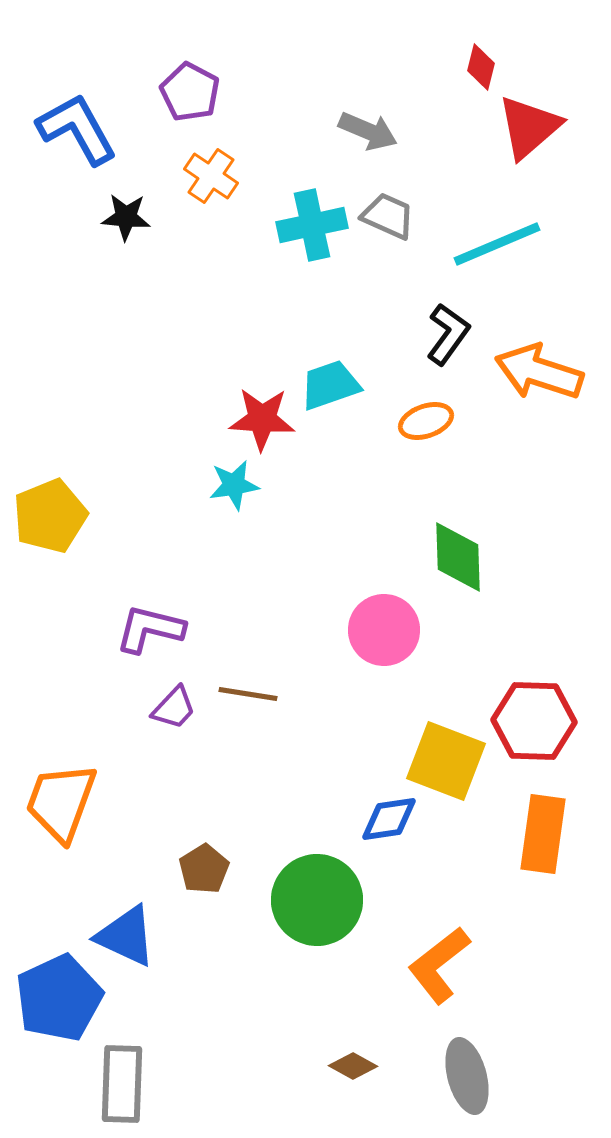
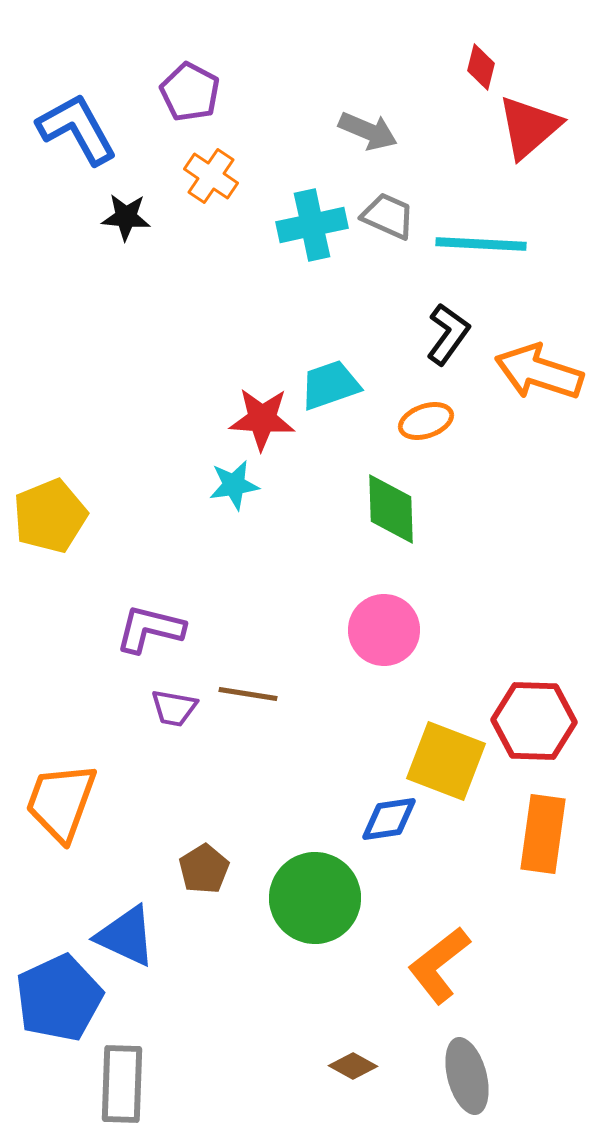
cyan line: moved 16 px left; rotated 26 degrees clockwise
green diamond: moved 67 px left, 48 px up
purple trapezoid: rotated 57 degrees clockwise
green circle: moved 2 px left, 2 px up
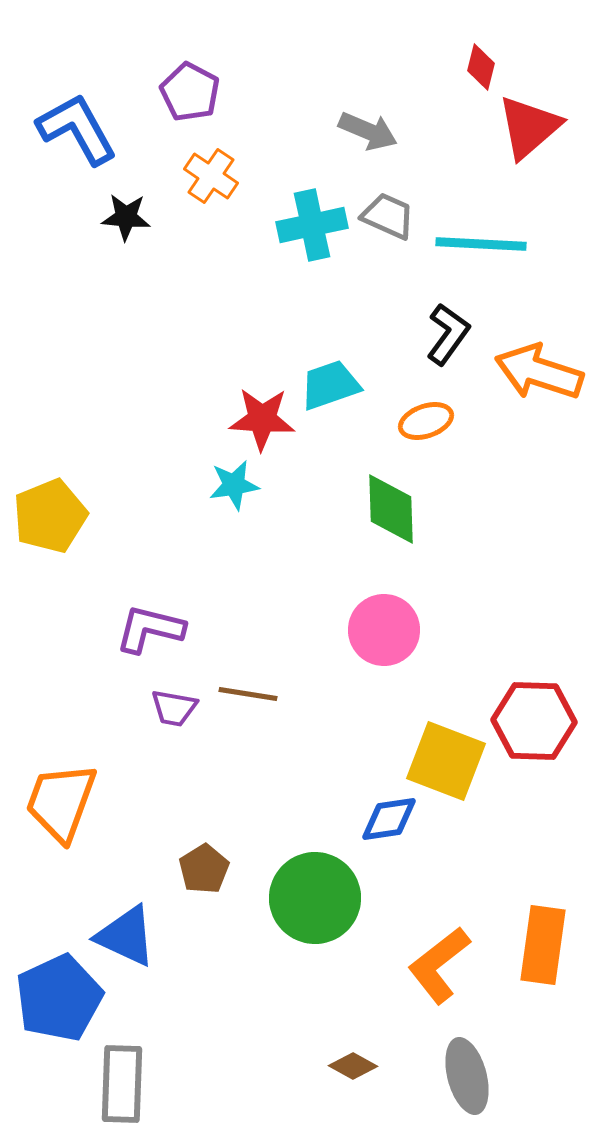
orange rectangle: moved 111 px down
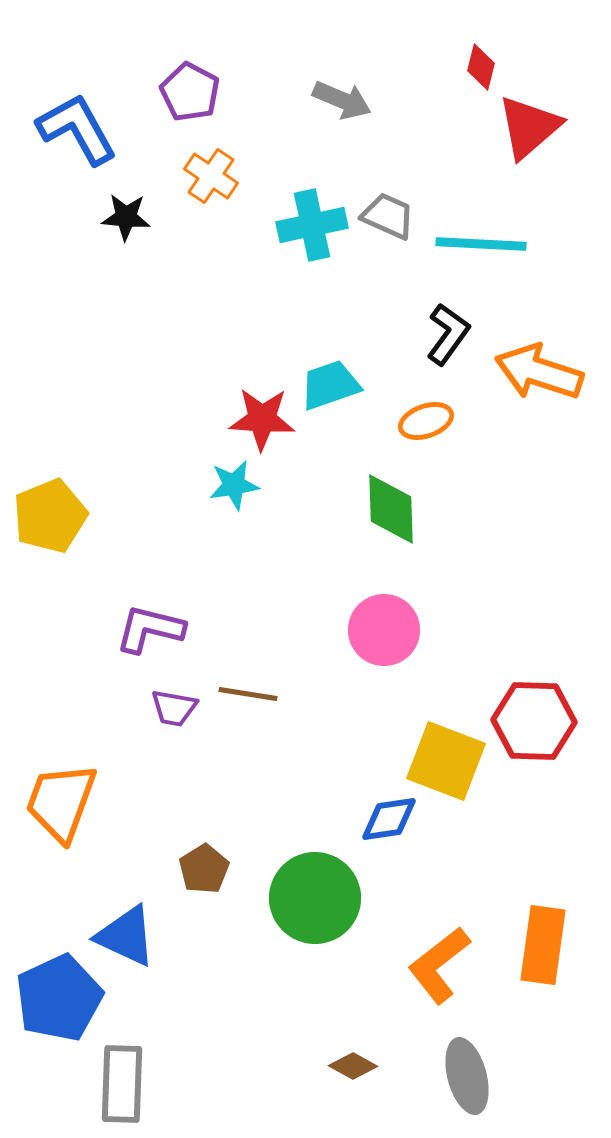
gray arrow: moved 26 px left, 31 px up
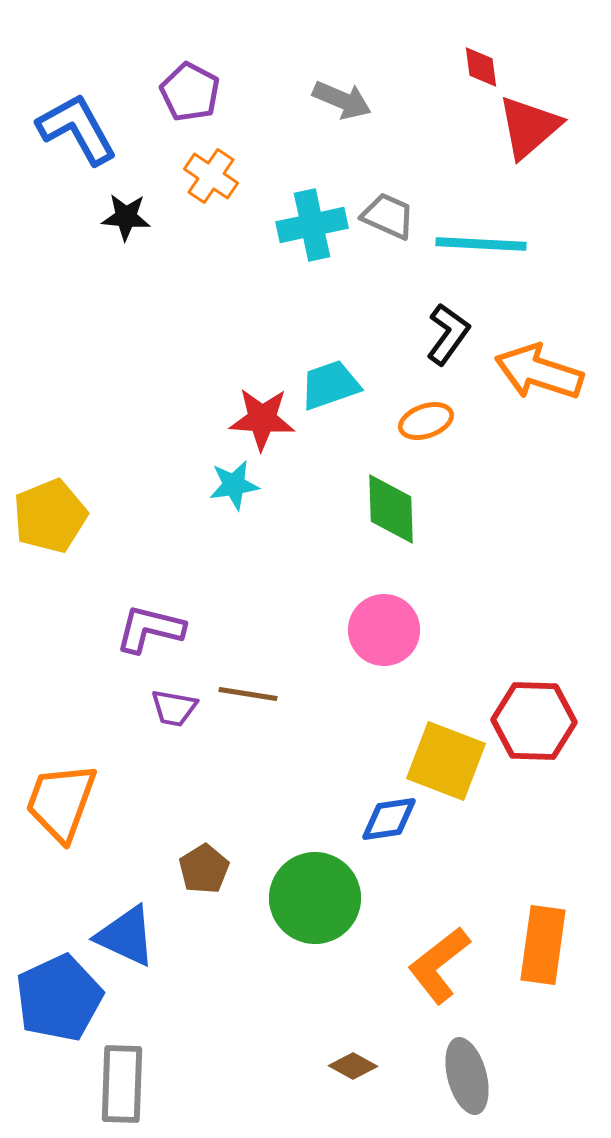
red diamond: rotated 21 degrees counterclockwise
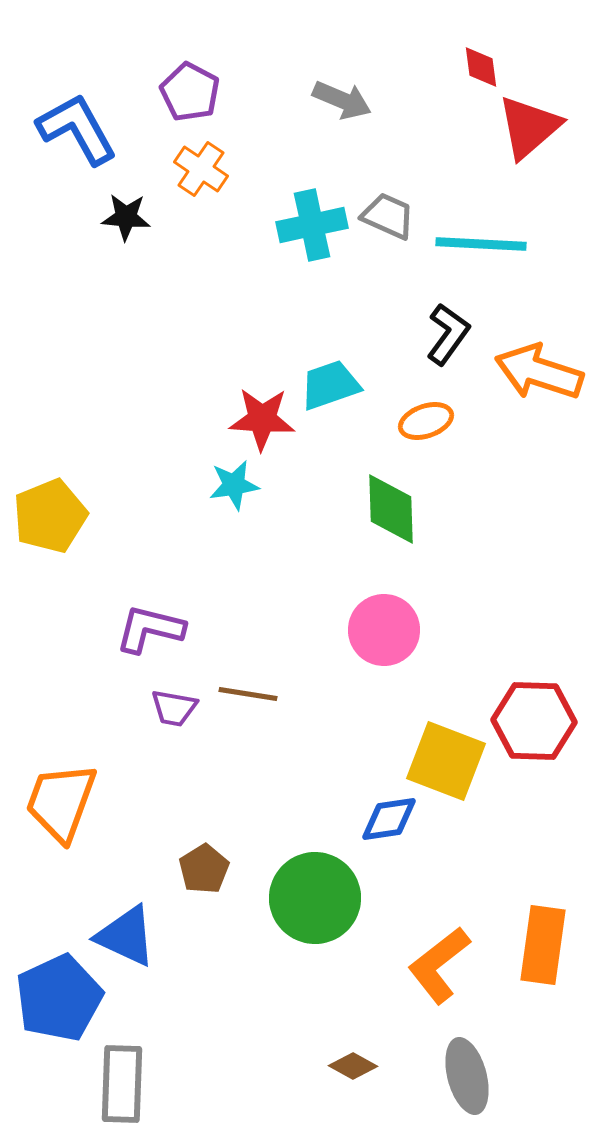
orange cross: moved 10 px left, 7 px up
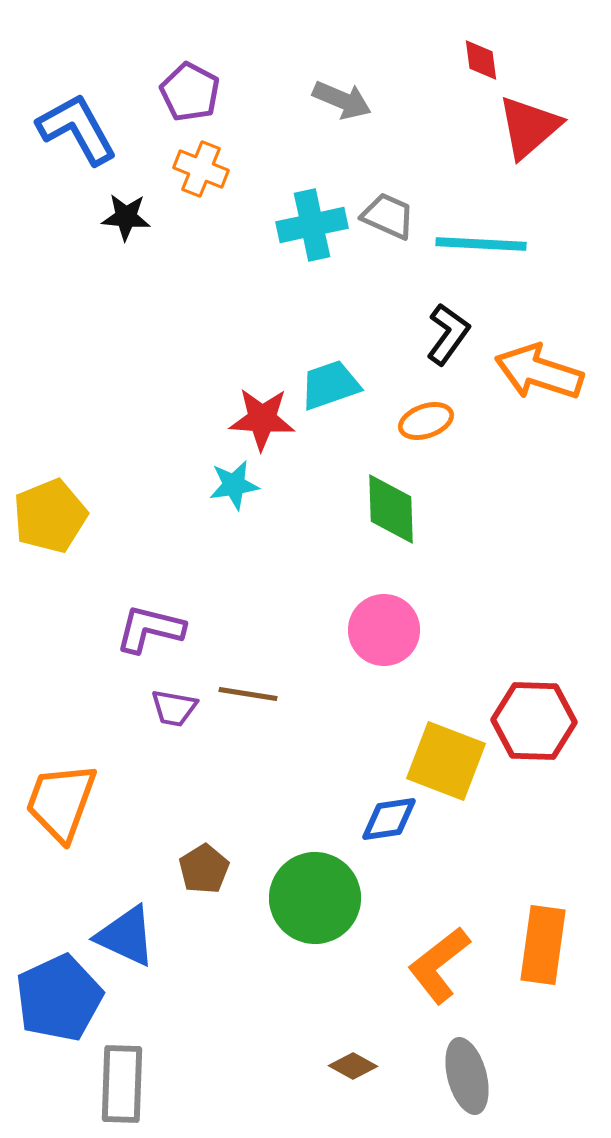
red diamond: moved 7 px up
orange cross: rotated 12 degrees counterclockwise
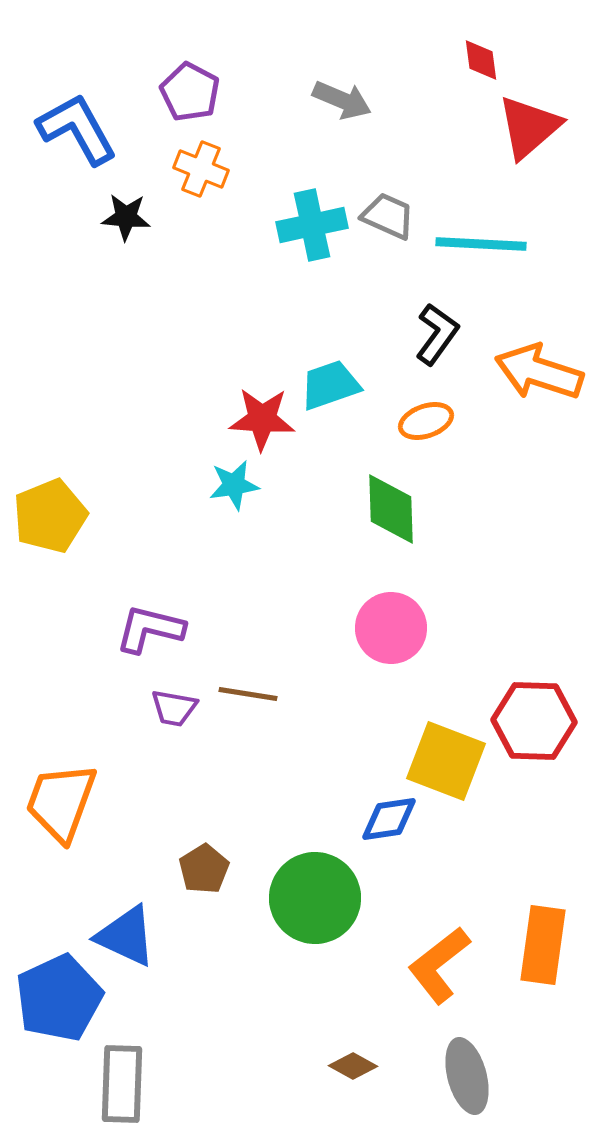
black L-shape: moved 11 px left
pink circle: moved 7 px right, 2 px up
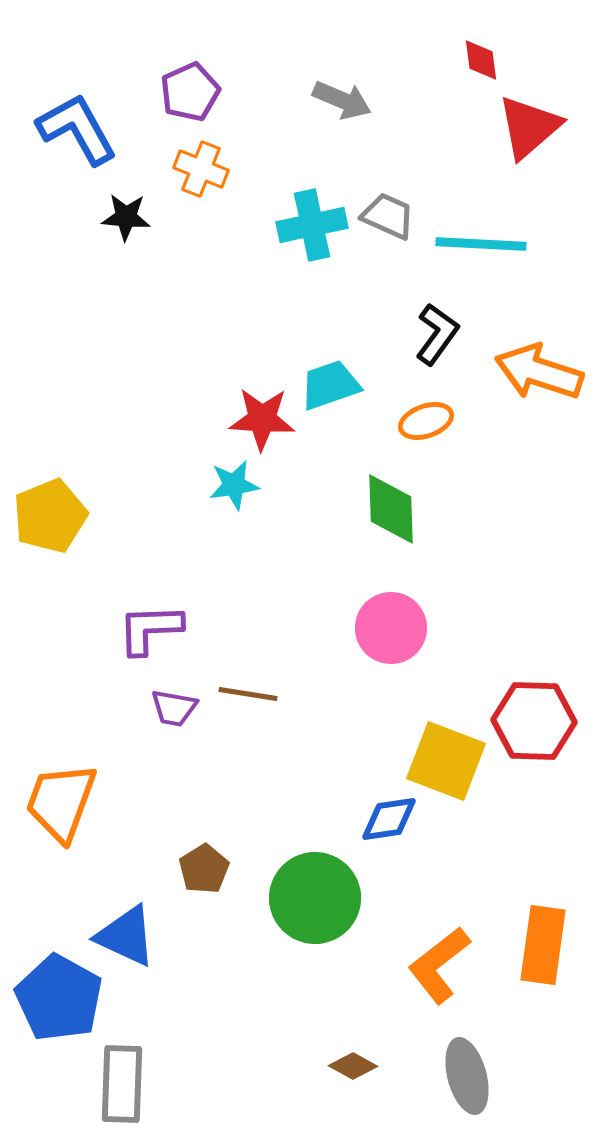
purple pentagon: rotated 20 degrees clockwise
purple L-shape: rotated 16 degrees counterclockwise
blue pentagon: rotated 18 degrees counterclockwise
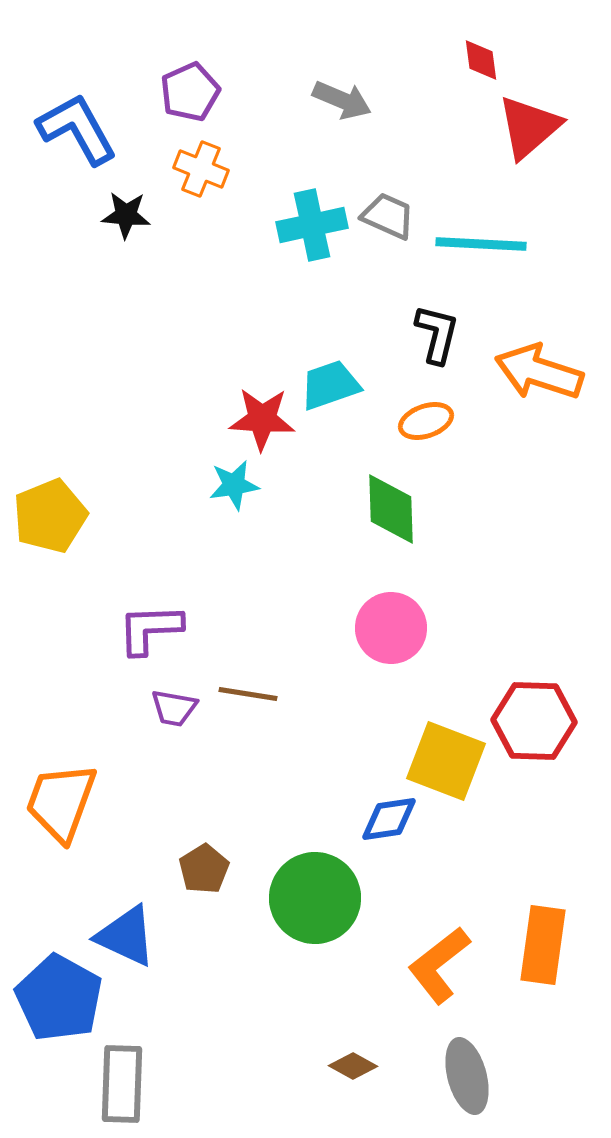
black star: moved 2 px up
black L-shape: rotated 22 degrees counterclockwise
